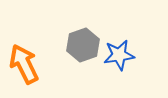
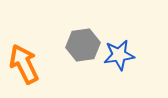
gray hexagon: rotated 12 degrees clockwise
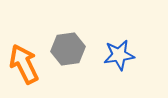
gray hexagon: moved 15 px left, 4 px down
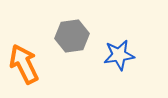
gray hexagon: moved 4 px right, 13 px up
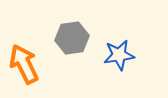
gray hexagon: moved 2 px down
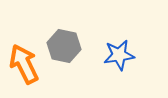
gray hexagon: moved 8 px left, 8 px down; rotated 20 degrees clockwise
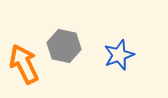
blue star: rotated 12 degrees counterclockwise
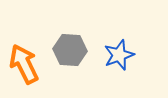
gray hexagon: moved 6 px right, 4 px down; rotated 8 degrees counterclockwise
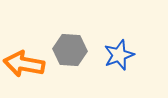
orange arrow: rotated 54 degrees counterclockwise
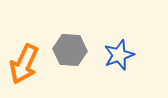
orange arrow: rotated 75 degrees counterclockwise
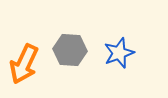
blue star: moved 2 px up
